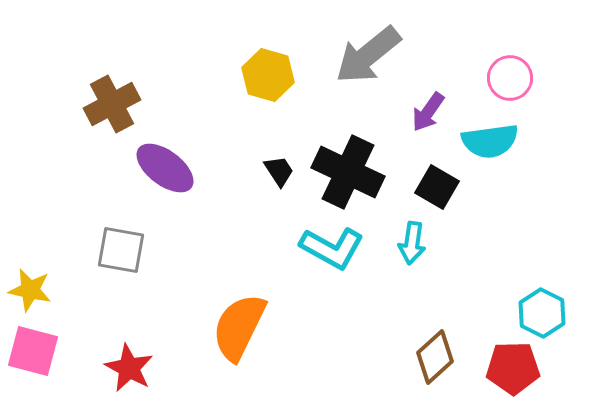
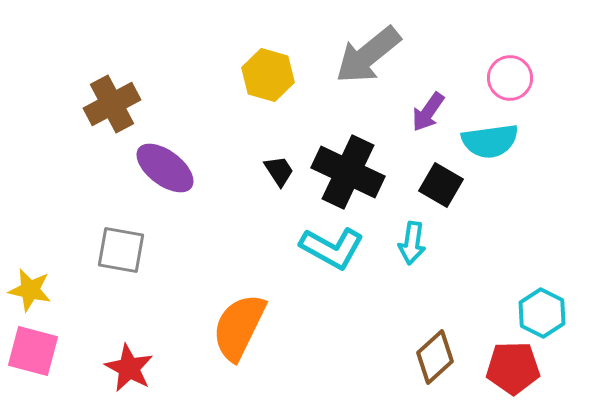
black square: moved 4 px right, 2 px up
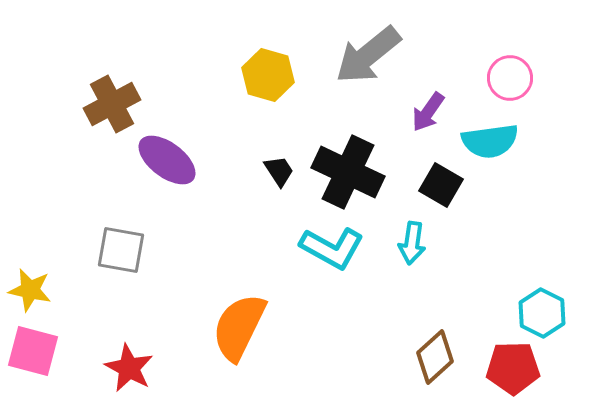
purple ellipse: moved 2 px right, 8 px up
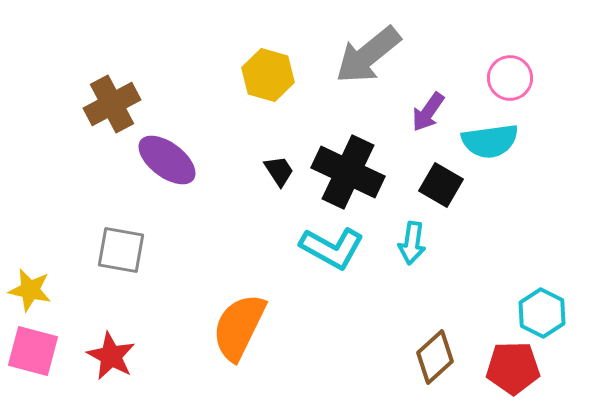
red star: moved 18 px left, 12 px up
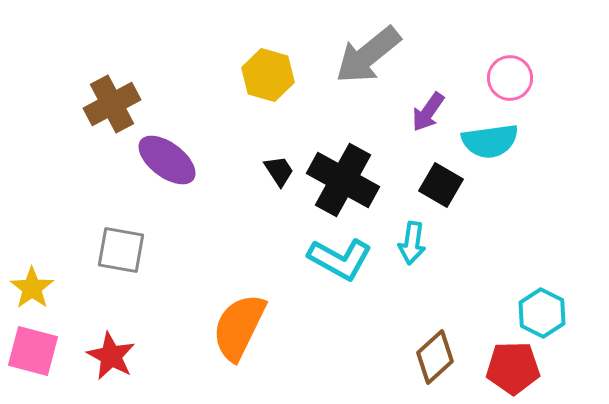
black cross: moved 5 px left, 8 px down; rotated 4 degrees clockwise
cyan L-shape: moved 8 px right, 11 px down
yellow star: moved 2 px right, 2 px up; rotated 24 degrees clockwise
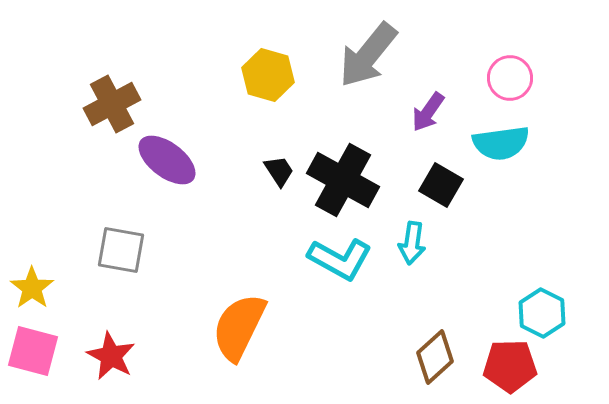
gray arrow: rotated 12 degrees counterclockwise
cyan semicircle: moved 11 px right, 2 px down
red pentagon: moved 3 px left, 2 px up
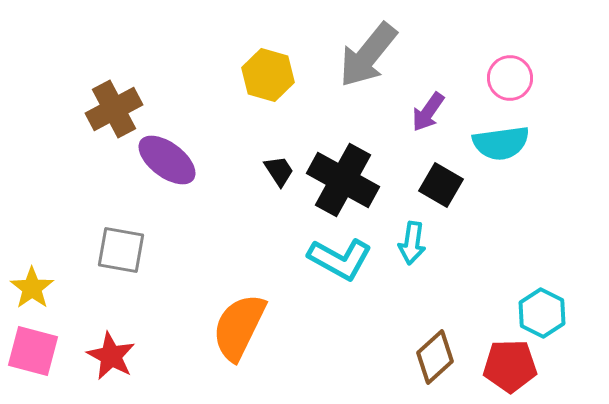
brown cross: moved 2 px right, 5 px down
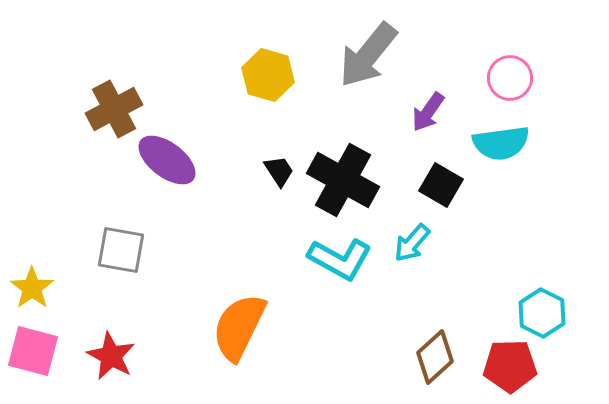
cyan arrow: rotated 33 degrees clockwise
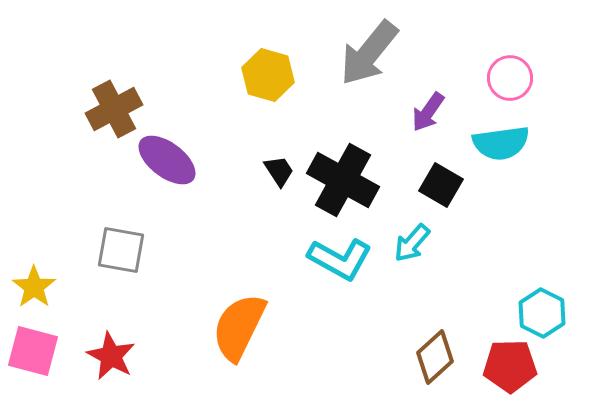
gray arrow: moved 1 px right, 2 px up
yellow star: moved 2 px right, 1 px up
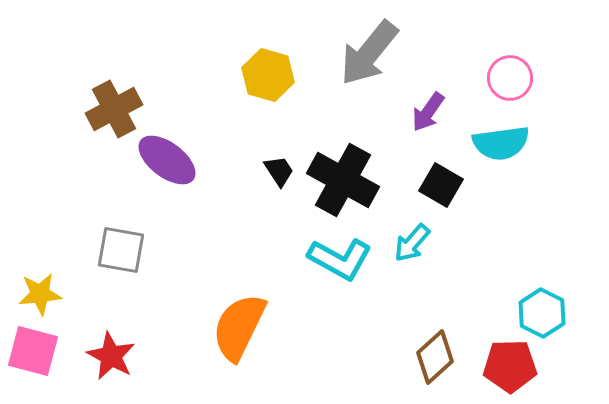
yellow star: moved 6 px right, 7 px down; rotated 30 degrees clockwise
